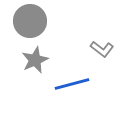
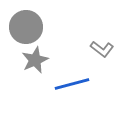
gray circle: moved 4 px left, 6 px down
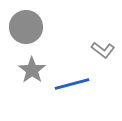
gray L-shape: moved 1 px right, 1 px down
gray star: moved 3 px left, 10 px down; rotated 12 degrees counterclockwise
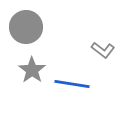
blue line: rotated 24 degrees clockwise
